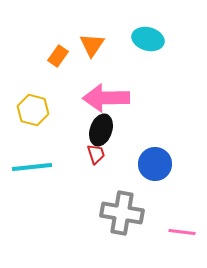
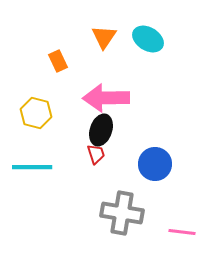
cyan ellipse: rotated 16 degrees clockwise
orange triangle: moved 12 px right, 8 px up
orange rectangle: moved 5 px down; rotated 60 degrees counterclockwise
yellow hexagon: moved 3 px right, 3 px down
cyan line: rotated 6 degrees clockwise
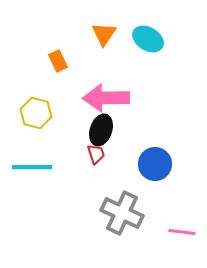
orange triangle: moved 3 px up
gray cross: rotated 15 degrees clockwise
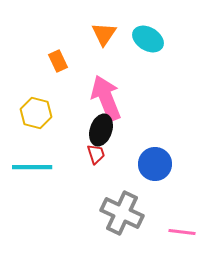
pink arrow: rotated 69 degrees clockwise
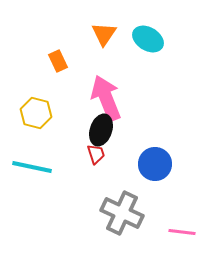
cyan line: rotated 12 degrees clockwise
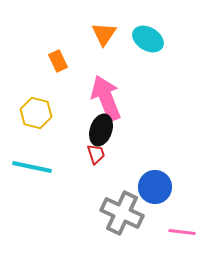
blue circle: moved 23 px down
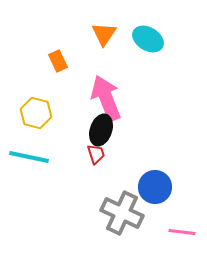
cyan line: moved 3 px left, 10 px up
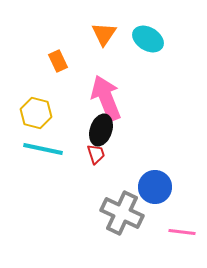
cyan line: moved 14 px right, 8 px up
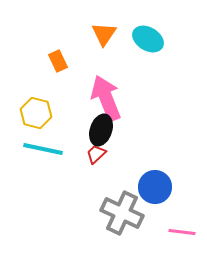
red trapezoid: rotated 115 degrees counterclockwise
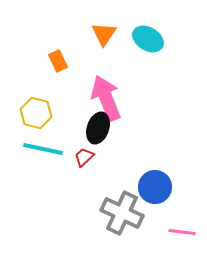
black ellipse: moved 3 px left, 2 px up
red trapezoid: moved 12 px left, 3 px down
